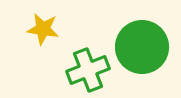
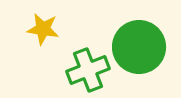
green circle: moved 3 px left
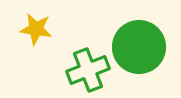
yellow star: moved 7 px left
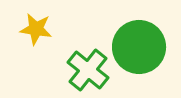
green cross: rotated 30 degrees counterclockwise
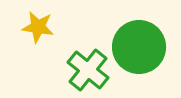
yellow star: moved 2 px right, 2 px up
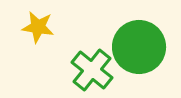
green cross: moved 4 px right
